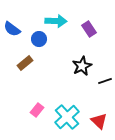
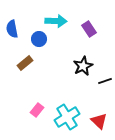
blue semicircle: rotated 42 degrees clockwise
black star: moved 1 px right
cyan cross: rotated 10 degrees clockwise
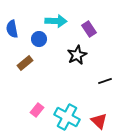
black star: moved 6 px left, 11 px up
cyan cross: rotated 30 degrees counterclockwise
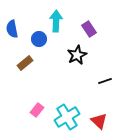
cyan arrow: rotated 90 degrees counterclockwise
cyan cross: rotated 30 degrees clockwise
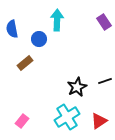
cyan arrow: moved 1 px right, 1 px up
purple rectangle: moved 15 px right, 7 px up
black star: moved 32 px down
pink rectangle: moved 15 px left, 11 px down
red triangle: rotated 42 degrees clockwise
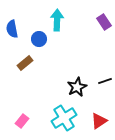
cyan cross: moved 3 px left, 1 px down
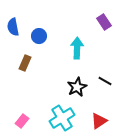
cyan arrow: moved 20 px right, 28 px down
blue semicircle: moved 1 px right, 2 px up
blue circle: moved 3 px up
brown rectangle: rotated 28 degrees counterclockwise
black line: rotated 48 degrees clockwise
cyan cross: moved 2 px left
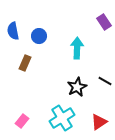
blue semicircle: moved 4 px down
red triangle: moved 1 px down
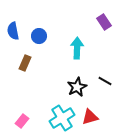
red triangle: moved 9 px left, 5 px up; rotated 18 degrees clockwise
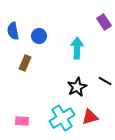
pink rectangle: rotated 56 degrees clockwise
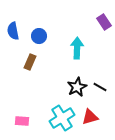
brown rectangle: moved 5 px right, 1 px up
black line: moved 5 px left, 6 px down
